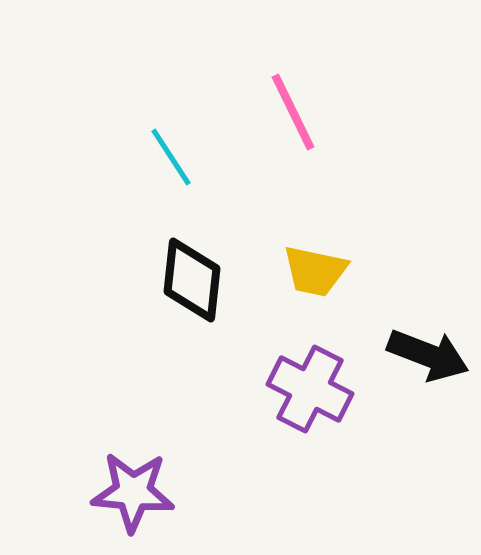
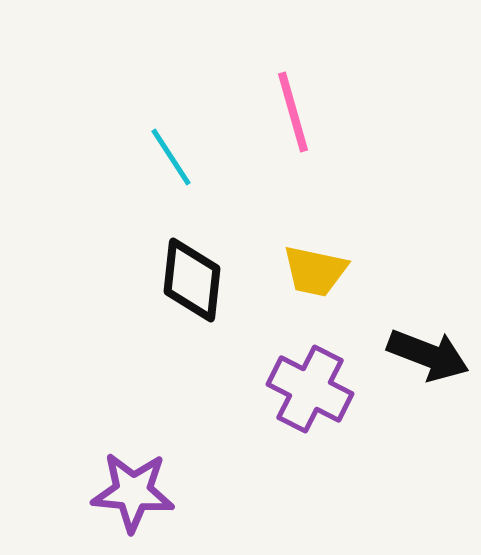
pink line: rotated 10 degrees clockwise
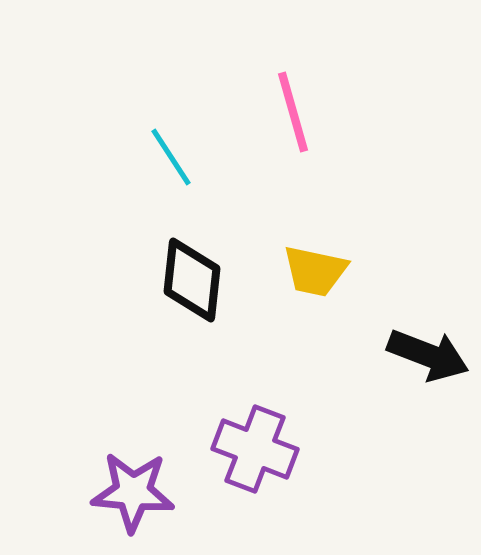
purple cross: moved 55 px left, 60 px down; rotated 6 degrees counterclockwise
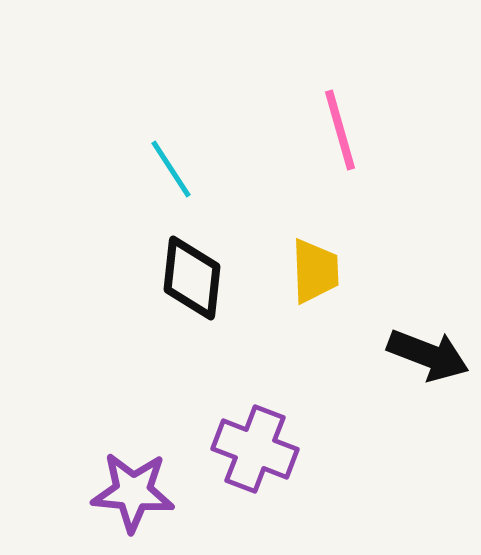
pink line: moved 47 px right, 18 px down
cyan line: moved 12 px down
yellow trapezoid: rotated 104 degrees counterclockwise
black diamond: moved 2 px up
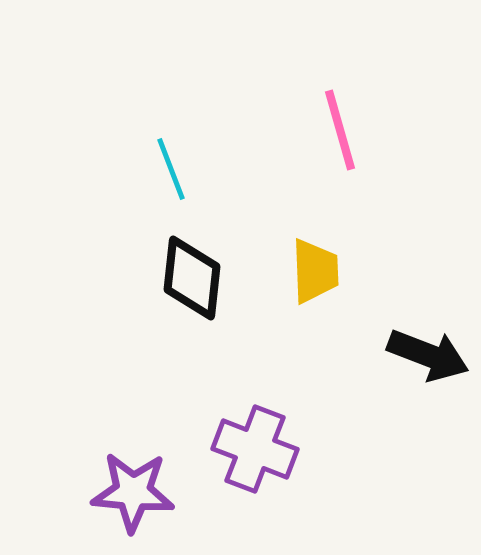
cyan line: rotated 12 degrees clockwise
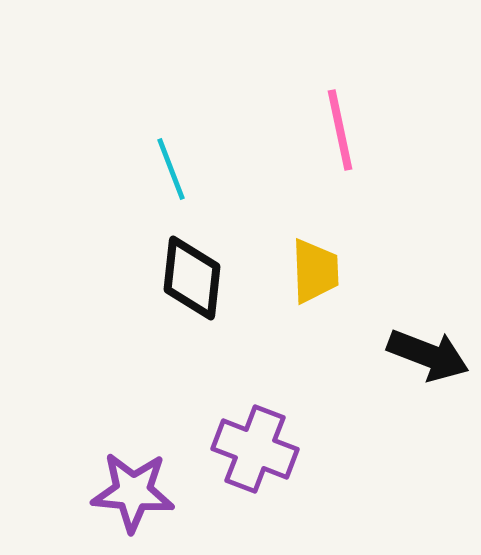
pink line: rotated 4 degrees clockwise
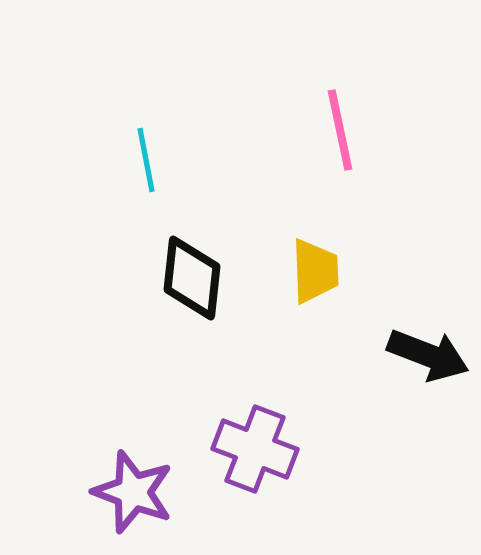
cyan line: moved 25 px left, 9 px up; rotated 10 degrees clockwise
purple star: rotated 16 degrees clockwise
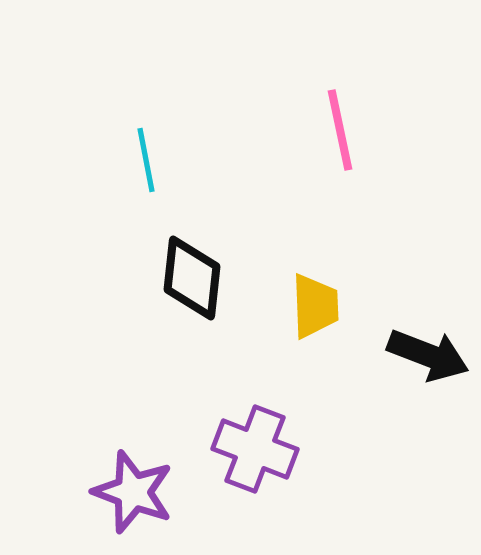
yellow trapezoid: moved 35 px down
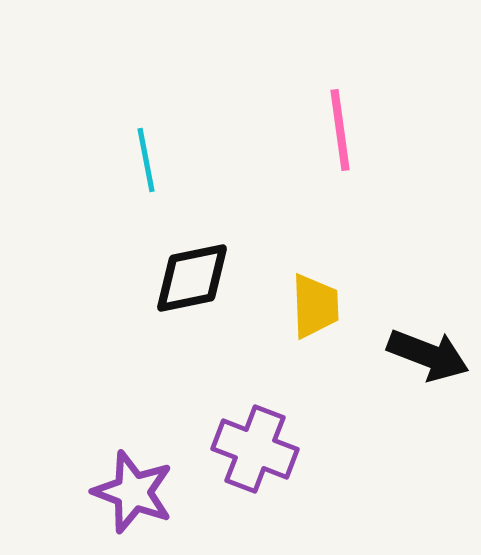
pink line: rotated 4 degrees clockwise
black diamond: rotated 72 degrees clockwise
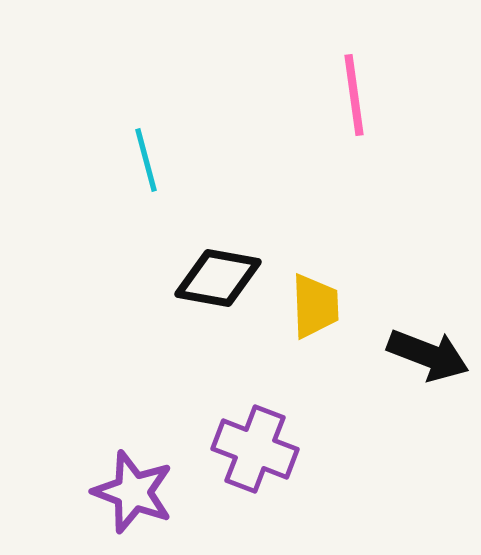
pink line: moved 14 px right, 35 px up
cyan line: rotated 4 degrees counterclockwise
black diamond: moved 26 px right; rotated 22 degrees clockwise
